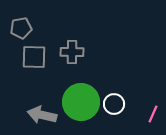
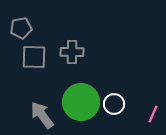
gray arrow: rotated 40 degrees clockwise
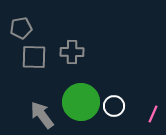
white circle: moved 2 px down
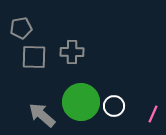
gray arrow: rotated 12 degrees counterclockwise
